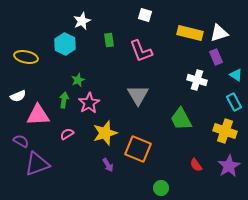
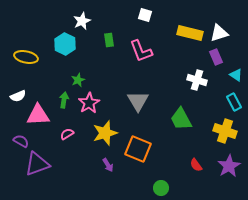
gray triangle: moved 6 px down
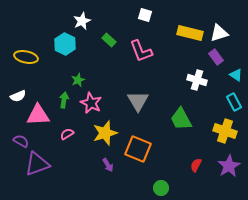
green rectangle: rotated 40 degrees counterclockwise
purple rectangle: rotated 14 degrees counterclockwise
pink star: moved 2 px right; rotated 15 degrees counterclockwise
red semicircle: rotated 64 degrees clockwise
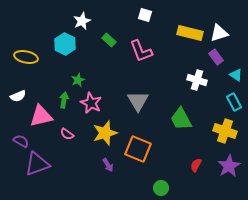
pink triangle: moved 3 px right, 1 px down; rotated 10 degrees counterclockwise
pink semicircle: rotated 112 degrees counterclockwise
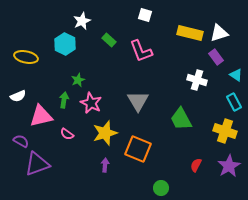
purple arrow: moved 3 px left; rotated 144 degrees counterclockwise
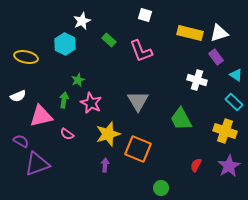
cyan rectangle: rotated 18 degrees counterclockwise
yellow star: moved 3 px right, 1 px down
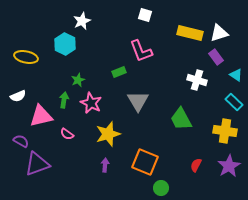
green rectangle: moved 10 px right, 32 px down; rotated 64 degrees counterclockwise
yellow cross: rotated 10 degrees counterclockwise
orange square: moved 7 px right, 13 px down
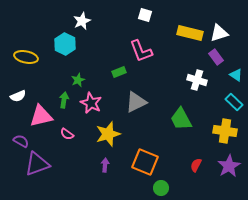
gray triangle: moved 2 px left, 1 px down; rotated 35 degrees clockwise
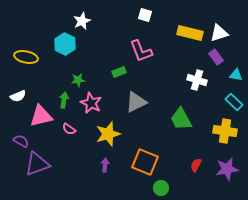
cyan triangle: rotated 24 degrees counterclockwise
green star: rotated 16 degrees clockwise
pink semicircle: moved 2 px right, 5 px up
purple star: moved 2 px left, 3 px down; rotated 20 degrees clockwise
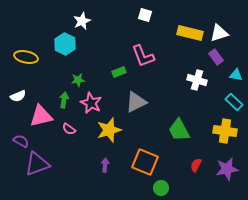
pink L-shape: moved 2 px right, 5 px down
green trapezoid: moved 2 px left, 11 px down
yellow star: moved 1 px right, 4 px up
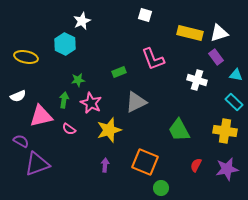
pink L-shape: moved 10 px right, 3 px down
